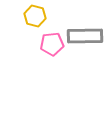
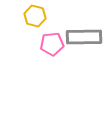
gray rectangle: moved 1 px left, 1 px down
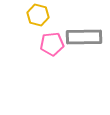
yellow hexagon: moved 3 px right, 1 px up
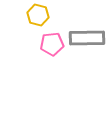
gray rectangle: moved 3 px right, 1 px down
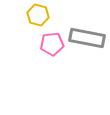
gray rectangle: rotated 12 degrees clockwise
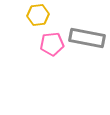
yellow hexagon: rotated 20 degrees counterclockwise
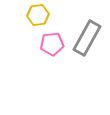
gray rectangle: rotated 72 degrees counterclockwise
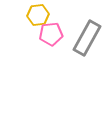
pink pentagon: moved 1 px left, 10 px up
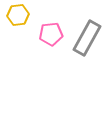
yellow hexagon: moved 20 px left
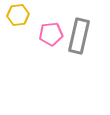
gray rectangle: moved 8 px left, 2 px up; rotated 16 degrees counterclockwise
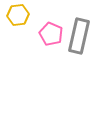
pink pentagon: rotated 30 degrees clockwise
